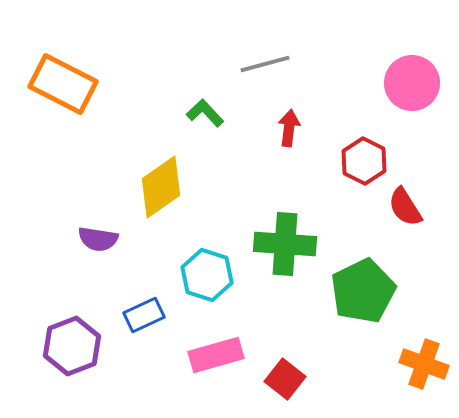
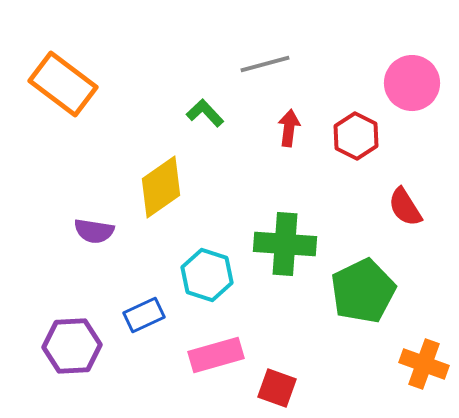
orange rectangle: rotated 10 degrees clockwise
red hexagon: moved 8 px left, 25 px up
purple semicircle: moved 4 px left, 8 px up
purple hexagon: rotated 18 degrees clockwise
red square: moved 8 px left, 9 px down; rotated 18 degrees counterclockwise
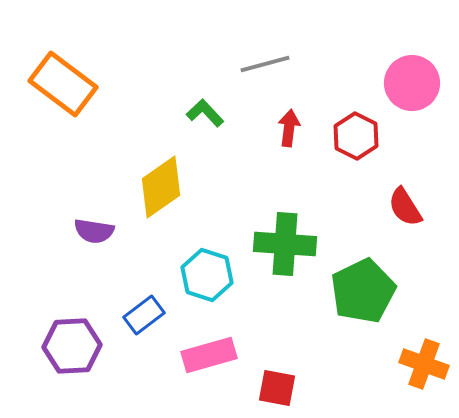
blue rectangle: rotated 12 degrees counterclockwise
pink rectangle: moved 7 px left
red square: rotated 9 degrees counterclockwise
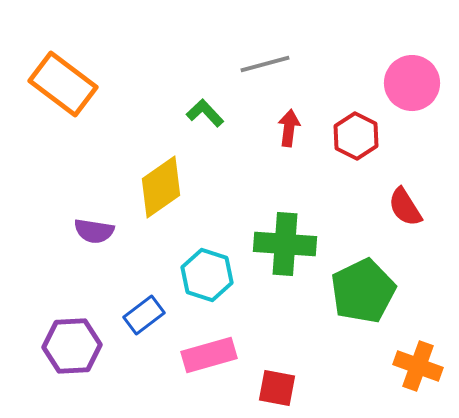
orange cross: moved 6 px left, 2 px down
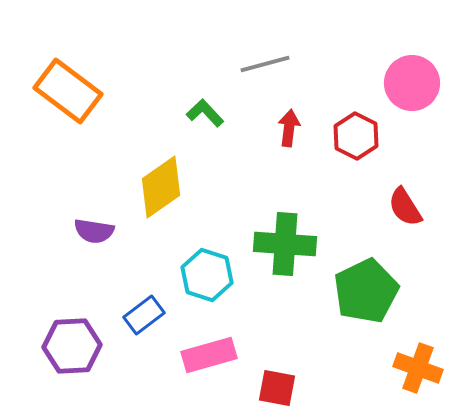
orange rectangle: moved 5 px right, 7 px down
green pentagon: moved 3 px right
orange cross: moved 2 px down
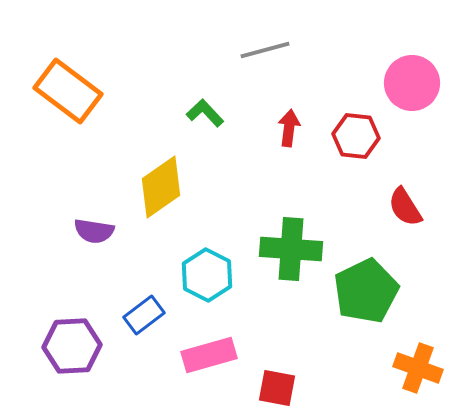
gray line: moved 14 px up
red hexagon: rotated 21 degrees counterclockwise
green cross: moved 6 px right, 5 px down
cyan hexagon: rotated 9 degrees clockwise
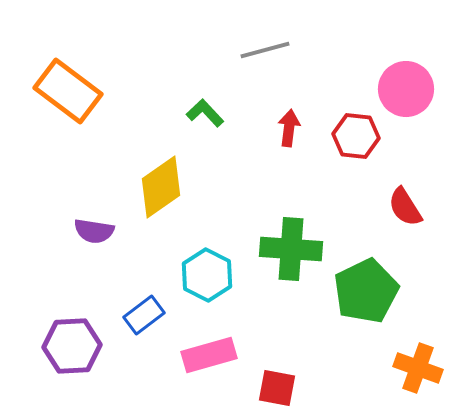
pink circle: moved 6 px left, 6 px down
